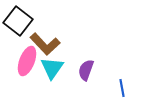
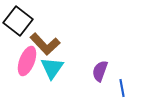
purple semicircle: moved 14 px right, 1 px down
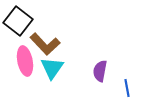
pink ellipse: moved 2 px left; rotated 32 degrees counterclockwise
purple semicircle: rotated 10 degrees counterclockwise
blue line: moved 5 px right
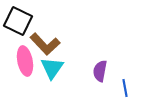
black square: rotated 12 degrees counterclockwise
blue line: moved 2 px left
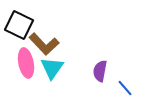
black square: moved 1 px right, 4 px down
brown L-shape: moved 1 px left
pink ellipse: moved 1 px right, 2 px down
blue line: rotated 30 degrees counterclockwise
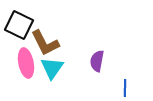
brown L-shape: moved 1 px right, 1 px up; rotated 16 degrees clockwise
purple semicircle: moved 3 px left, 10 px up
blue line: rotated 42 degrees clockwise
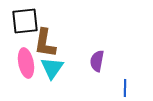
black square: moved 6 px right, 4 px up; rotated 32 degrees counterclockwise
brown L-shape: rotated 36 degrees clockwise
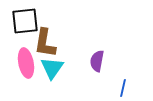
blue line: moved 2 px left; rotated 12 degrees clockwise
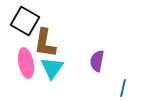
black square: rotated 36 degrees clockwise
